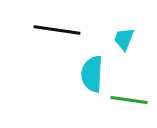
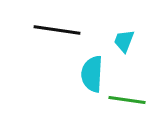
cyan trapezoid: moved 2 px down
green line: moved 2 px left
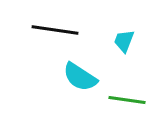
black line: moved 2 px left
cyan semicircle: moved 12 px left, 3 px down; rotated 60 degrees counterclockwise
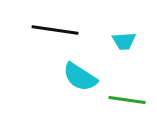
cyan trapezoid: rotated 115 degrees counterclockwise
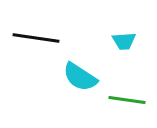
black line: moved 19 px left, 8 px down
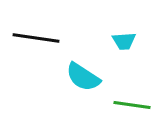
cyan semicircle: moved 3 px right
green line: moved 5 px right, 5 px down
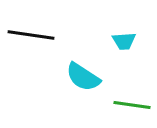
black line: moved 5 px left, 3 px up
